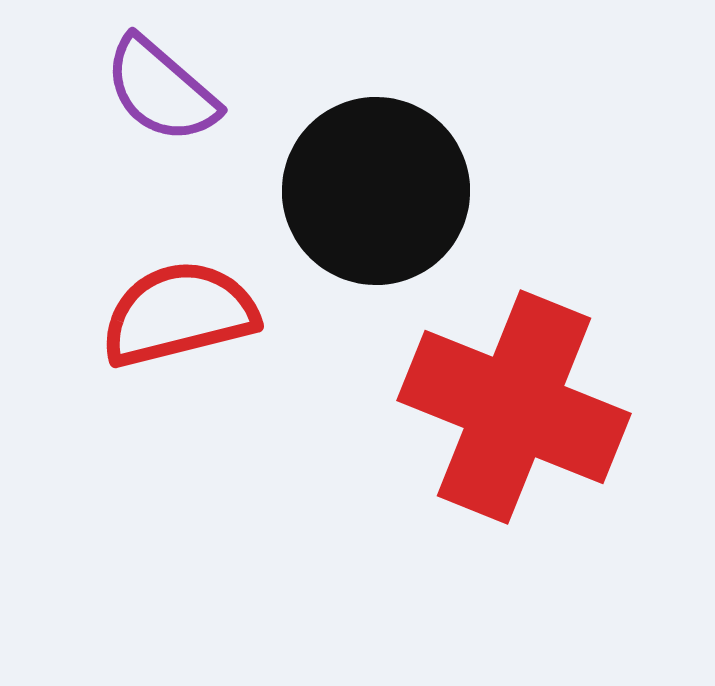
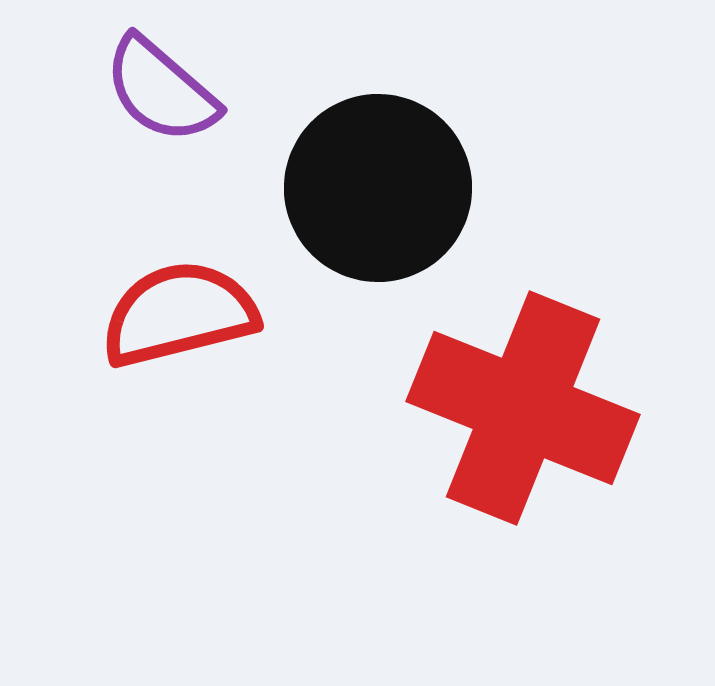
black circle: moved 2 px right, 3 px up
red cross: moved 9 px right, 1 px down
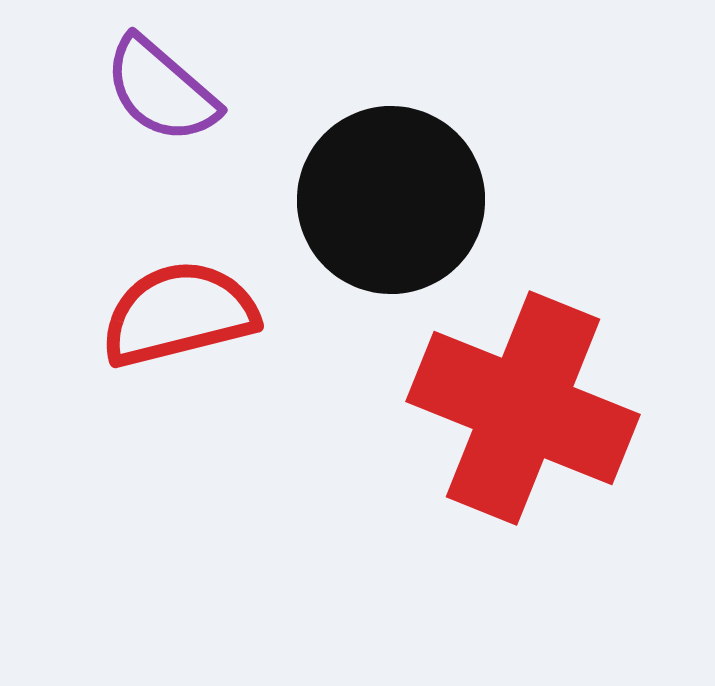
black circle: moved 13 px right, 12 px down
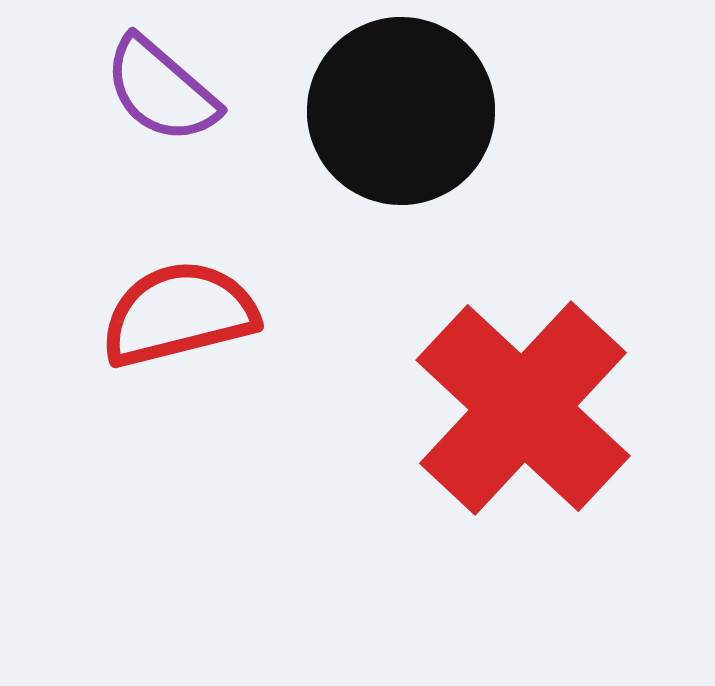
black circle: moved 10 px right, 89 px up
red cross: rotated 21 degrees clockwise
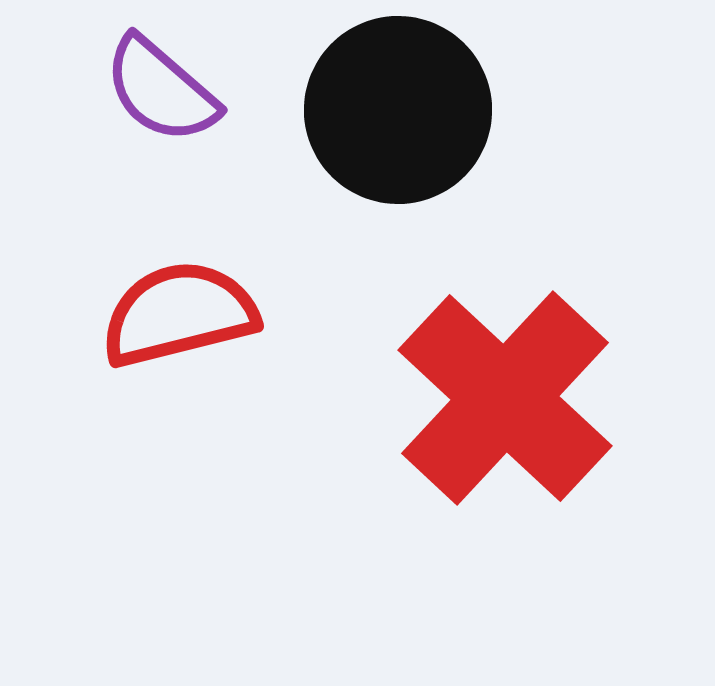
black circle: moved 3 px left, 1 px up
red cross: moved 18 px left, 10 px up
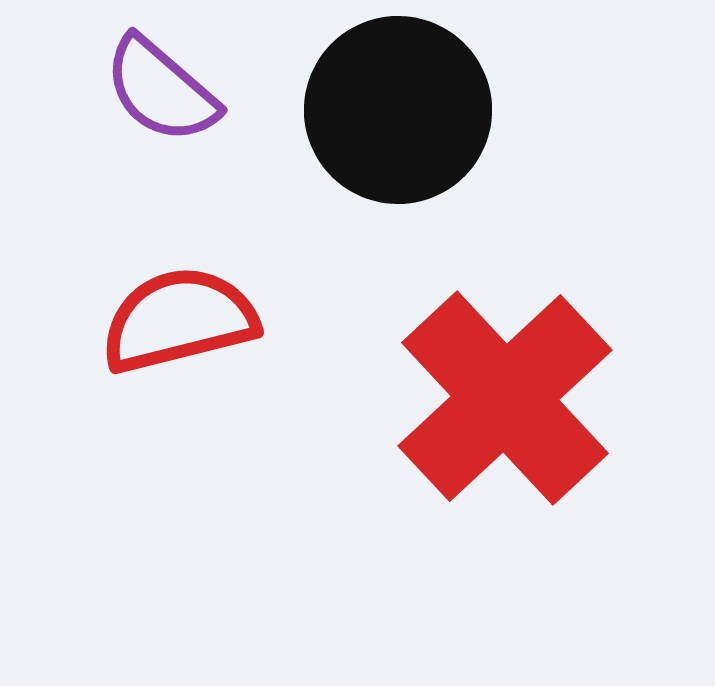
red semicircle: moved 6 px down
red cross: rotated 4 degrees clockwise
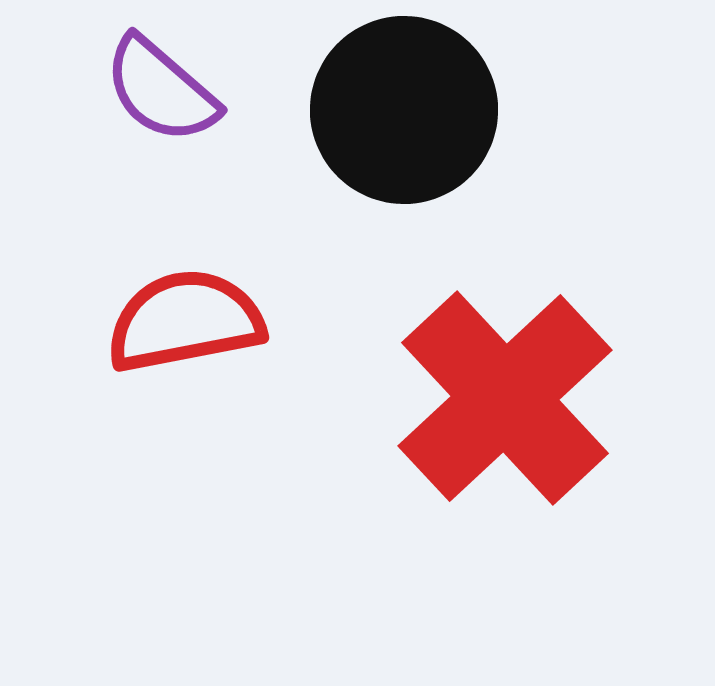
black circle: moved 6 px right
red semicircle: moved 6 px right, 1 px down; rotated 3 degrees clockwise
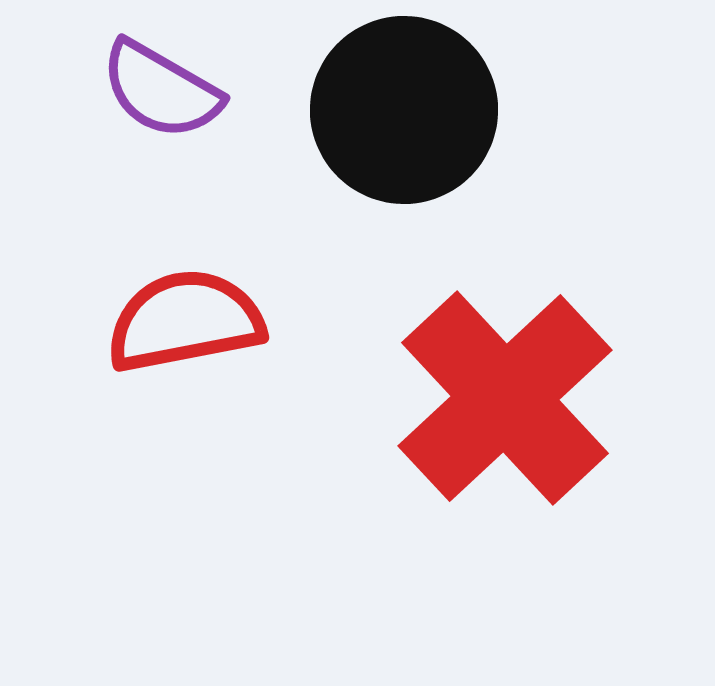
purple semicircle: rotated 11 degrees counterclockwise
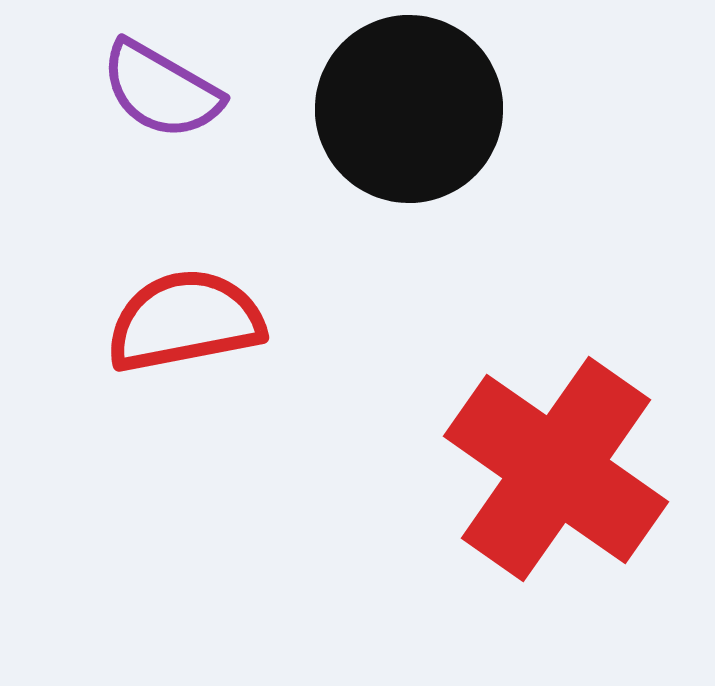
black circle: moved 5 px right, 1 px up
red cross: moved 51 px right, 71 px down; rotated 12 degrees counterclockwise
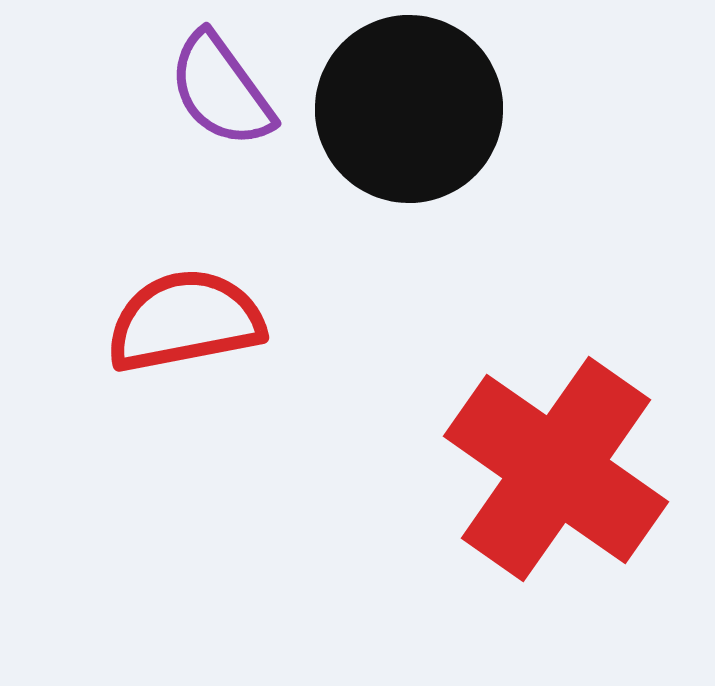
purple semicircle: moved 60 px right; rotated 24 degrees clockwise
